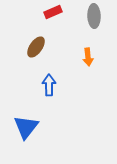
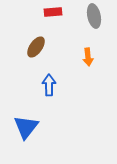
red rectangle: rotated 18 degrees clockwise
gray ellipse: rotated 10 degrees counterclockwise
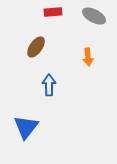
gray ellipse: rotated 50 degrees counterclockwise
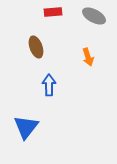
brown ellipse: rotated 55 degrees counterclockwise
orange arrow: rotated 12 degrees counterclockwise
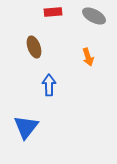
brown ellipse: moved 2 px left
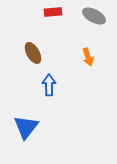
brown ellipse: moved 1 px left, 6 px down; rotated 10 degrees counterclockwise
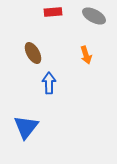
orange arrow: moved 2 px left, 2 px up
blue arrow: moved 2 px up
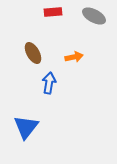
orange arrow: moved 12 px left, 2 px down; rotated 84 degrees counterclockwise
blue arrow: rotated 10 degrees clockwise
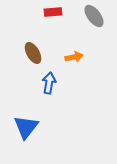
gray ellipse: rotated 25 degrees clockwise
